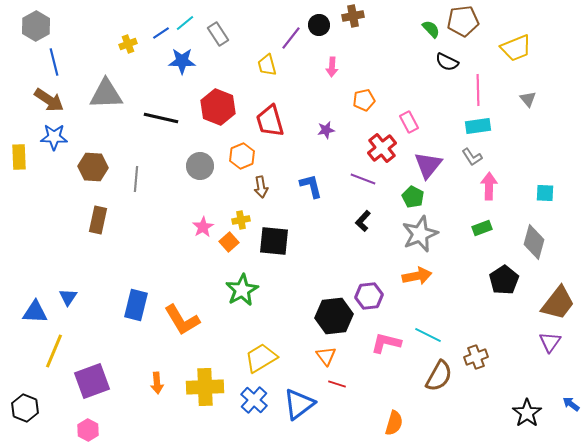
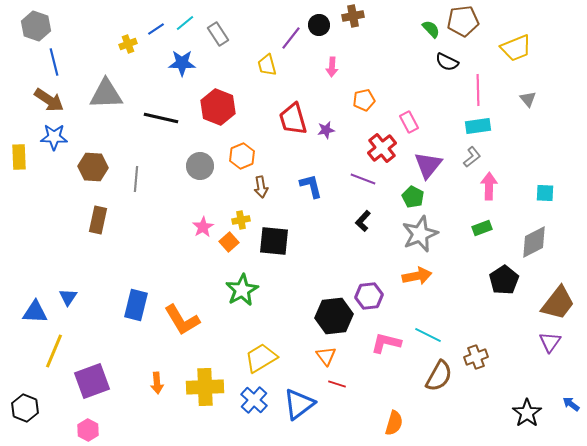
gray hexagon at (36, 26): rotated 12 degrees counterclockwise
blue line at (161, 33): moved 5 px left, 4 px up
blue star at (182, 61): moved 2 px down
red trapezoid at (270, 121): moved 23 px right, 2 px up
gray L-shape at (472, 157): rotated 95 degrees counterclockwise
gray diamond at (534, 242): rotated 48 degrees clockwise
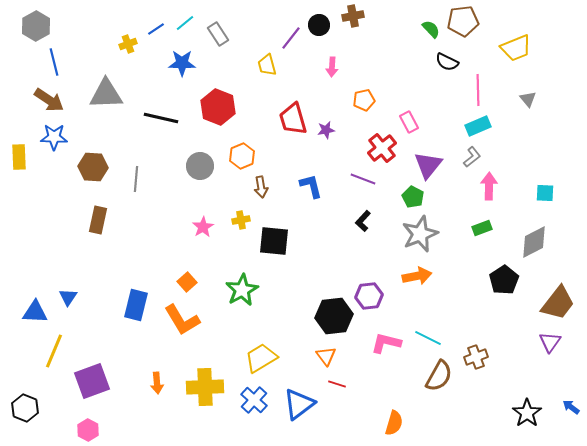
gray hexagon at (36, 26): rotated 12 degrees clockwise
cyan rectangle at (478, 126): rotated 15 degrees counterclockwise
orange square at (229, 242): moved 42 px left, 40 px down
cyan line at (428, 335): moved 3 px down
blue arrow at (571, 404): moved 3 px down
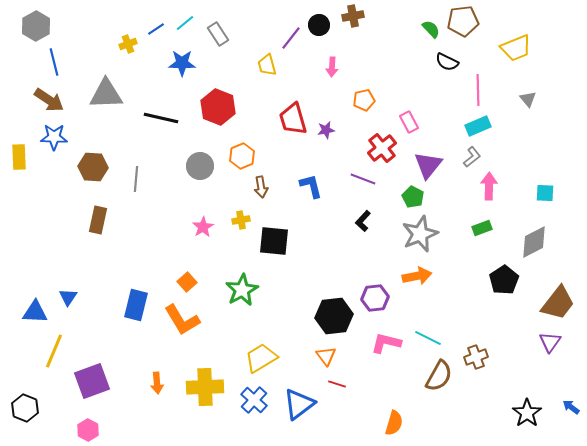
purple hexagon at (369, 296): moved 6 px right, 2 px down
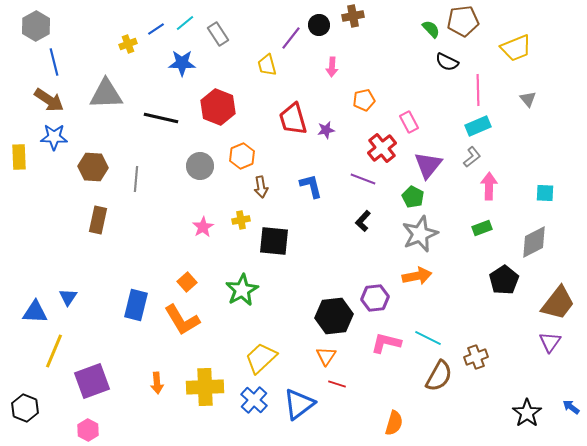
orange triangle at (326, 356): rotated 10 degrees clockwise
yellow trapezoid at (261, 358): rotated 12 degrees counterclockwise
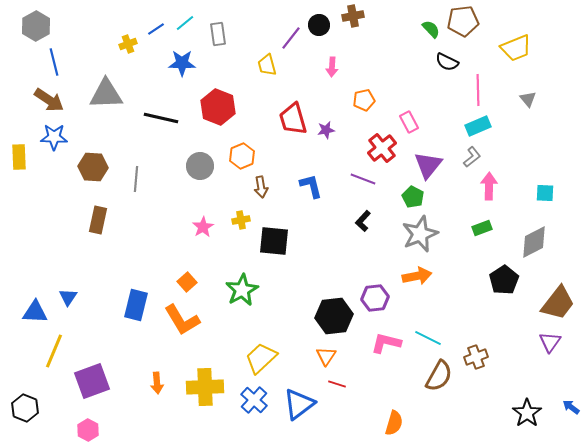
gray rectangle at (218, 34): rotated 25 degrees clockwise
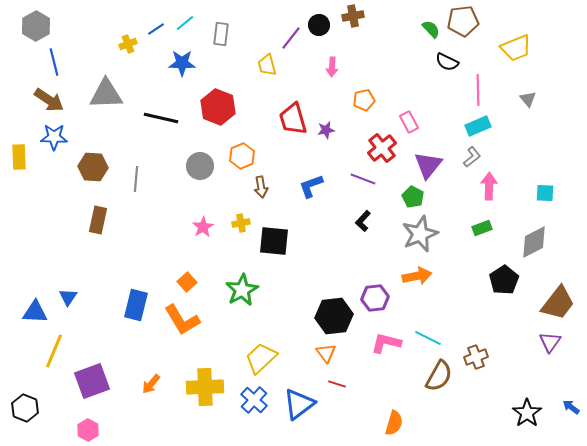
gray rectangle at (218, 34): moved 3 px right; rotated 15 degrees clockwise
blue L-shape at (311, 186): rotated 96 degrees counterclockwise
yellow cross at (241, 220): moved 3 px down
orange triangle at (326, 356): moved 3 px up; rotated 10 degrees counterclockwise
orange arrow at (157, 383): moved 6 px left, 1 px down; rotated 45 degrees clockwise
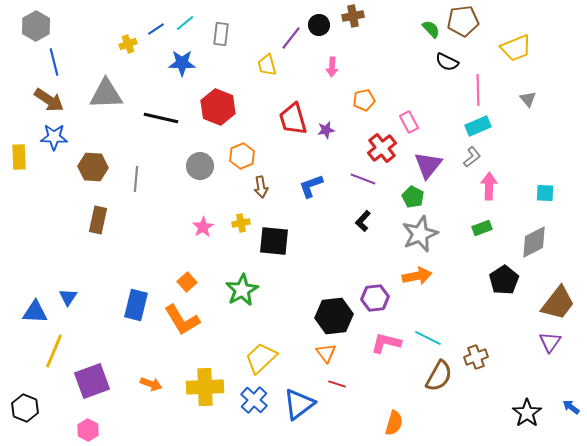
orange arrow at (151, 384): rotated 110 degrees counterclockwise
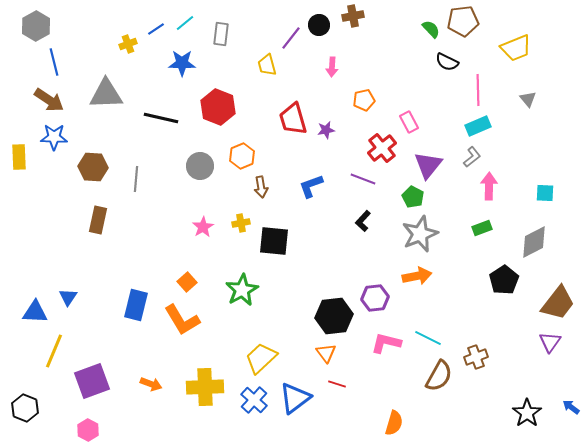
blue triangle at (299, 404): moved 4 px left, 6 px up
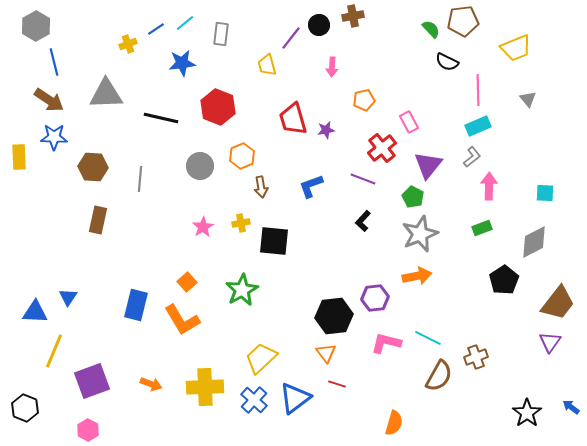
blue star at (182, 63): rotated 8 degrees counterclockwise
gray line at (136, 179): moved 4 px right
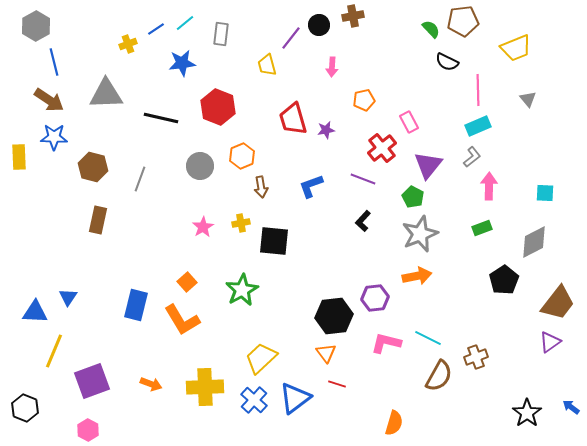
brown hexagon at (93, 167): rotated 12 degrees clockwise
gray line at (140, 179): rotated 15 degrees clockwise
purple triangle at (550, 342): rotated 20 degrees clockwise
